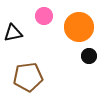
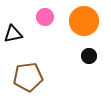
pink circle: moved 1 px right, 1 px down
orange circle: moved 5 px right, 6 px up
black triangle: moved 1 px down
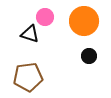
black triangle: moved 17 px right; rotated 30 degrees clockwise
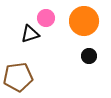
pink circle: moved 1 px right, 1 px down
black triangle: rotated 36 degrees counterclockwise
brown pentagon: moved 10 px left
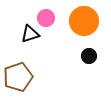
brown pentagon: rotated 12 degrees counterclockwise
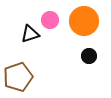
pink circle: moved 4 px right, 2 px down
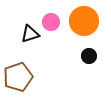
pink circle: moved 1 px right, 2 px down
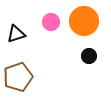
black triangle: moved 14 px left
